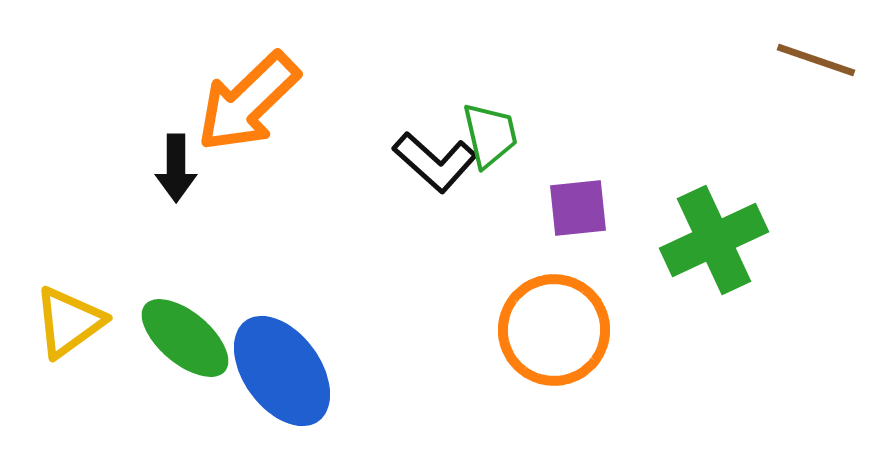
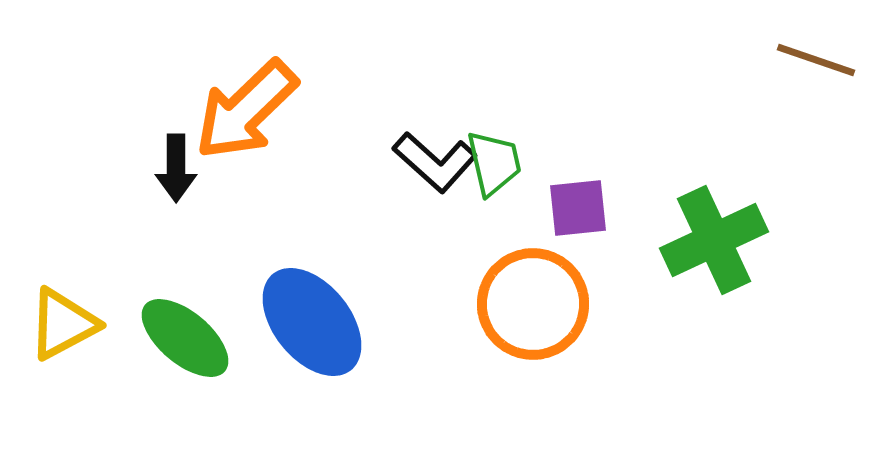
orange arrow: moved 2 px left, 8 px down
green trapezoid: moved 4 px right, 28 px down
yellow triangle: moved 6 px left, 2 px down; rotated 8 degrees clockwise
orange circle: moved 21 px left, 26 px up
blue ellipse: moved 30 px right, 49 px up; rotated 3 degrees counterclockwise
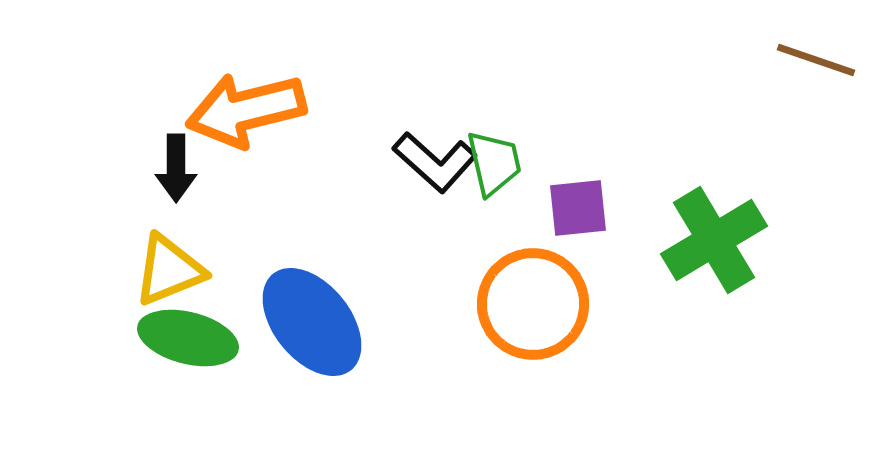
orange arrow: rotated 30 degrees clockwise
green cross: rotated 6 degrees counterclockwise
yellow triangle: moved 106 px right, 54 px up; rotated 6 degrees clockwise
green ellipse: moved 3 px right; rotated 26 degrees counterclockwise
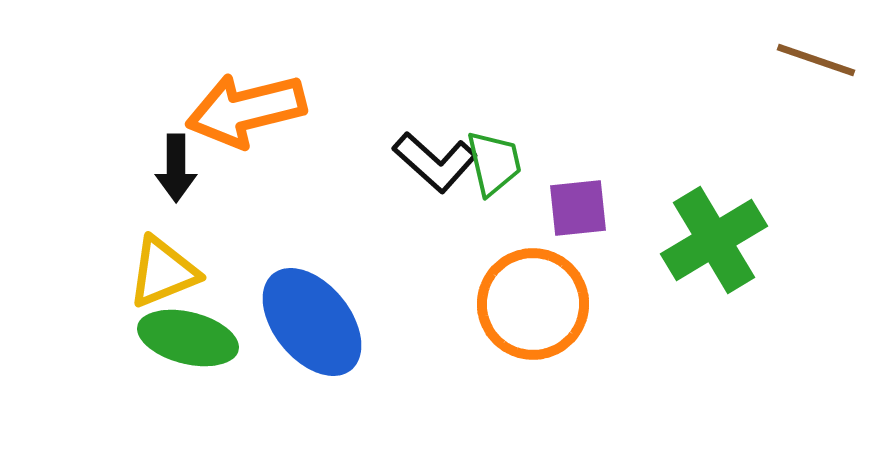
yellow triangle: moved 6 px left, 2 px down
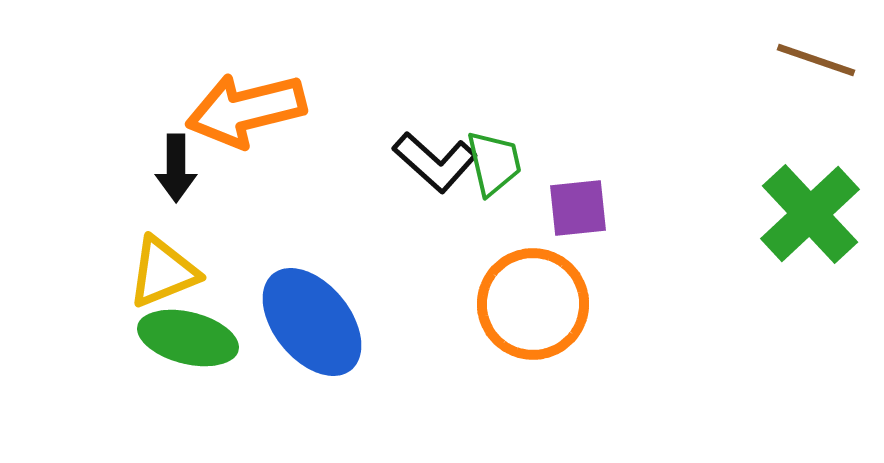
green cross: moved 96 px right, 26 px up; rotated 12 degrees counterclockwise
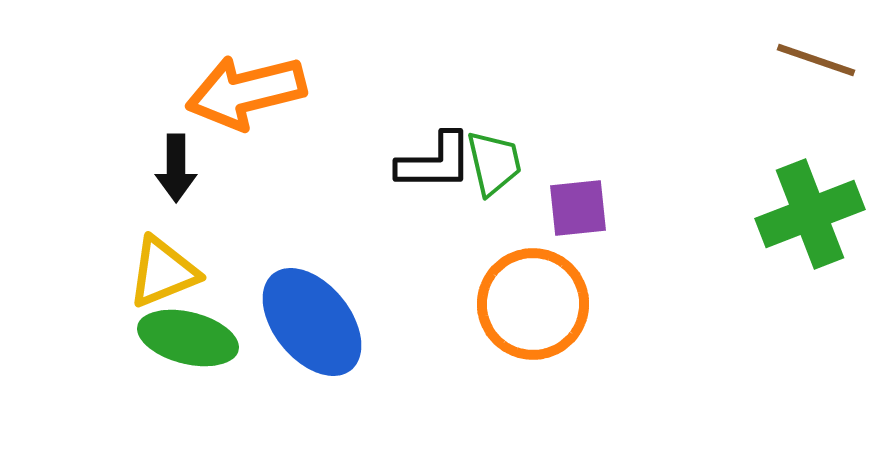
orange arrow: moved 18 px up
black L-shape: rotated 42 degrees counterclockwise
green cross: rotated 22 degrees clockwise
